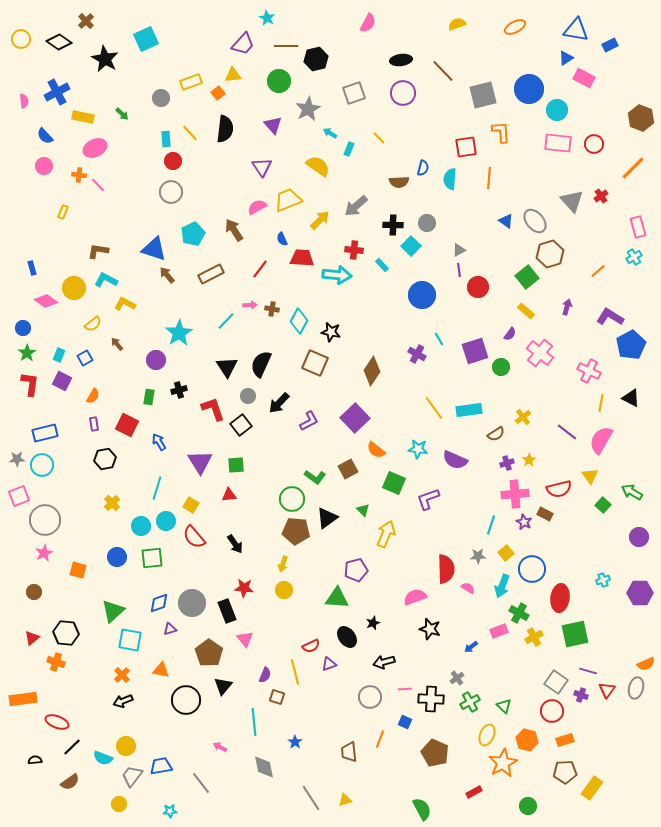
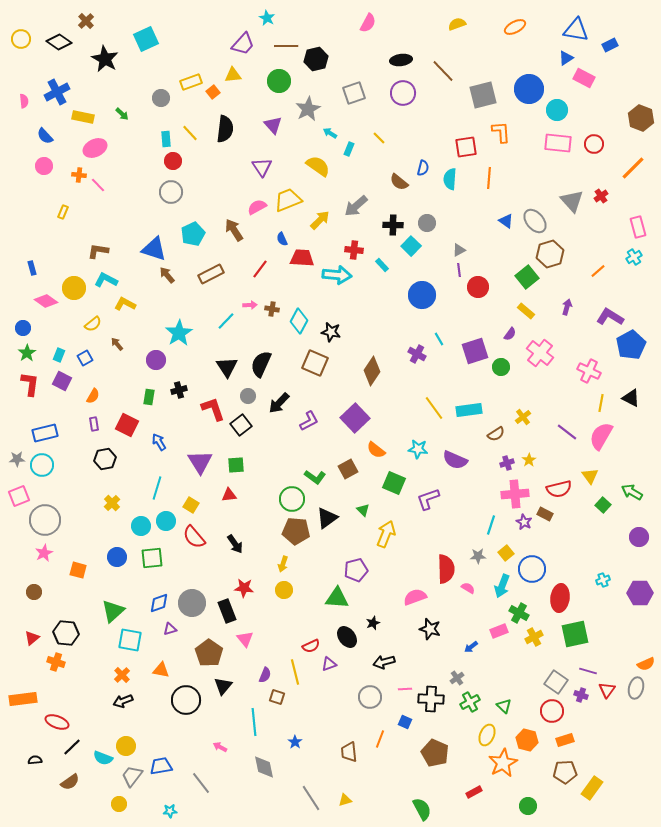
orange square at (218, 93): moved 5 px left, 1 px up
brown semicircle at (399, 182): rotated 42 degrees clockwise
pink semicircle at (601, 440): moved 4 px up
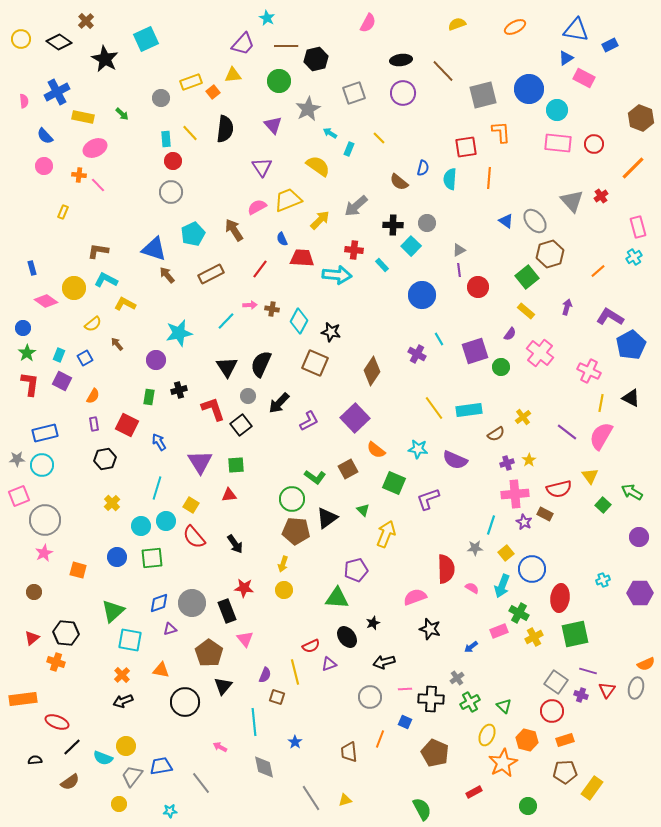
cyan star at (179, 333): rotated 20 degrees clockwise
gray star at (478, 556): moved 3 px left, 8 px up
pink semicircle at (468, 588): moved 4 px right
black circle at (186, 700): moved 1 px left, 2 px down
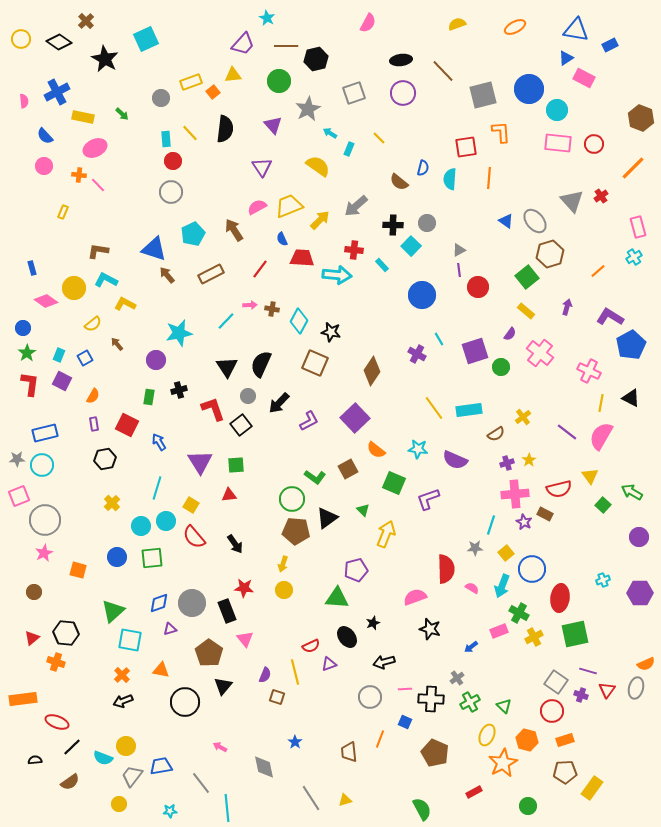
yellow trapezoid at (288, 200): moved 1 px right, 6 px down
cyan line at (254, 722): moved 27 px left, 86 px down
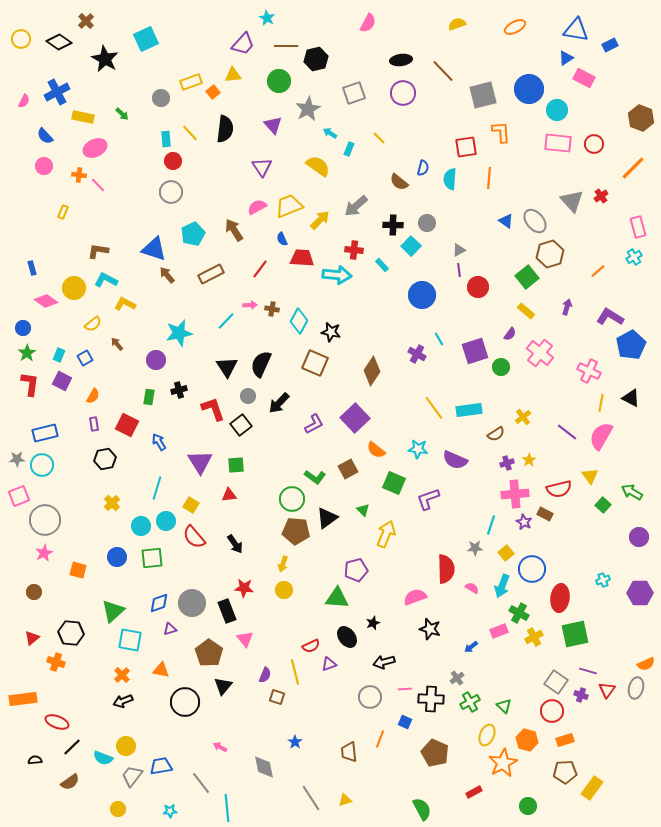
pink semicircle at (24, 101): rotated 32 degrees clockwise
purple L-shape at (309, 421): moved 5 px right, 3 px down
black hexagon at (66, 633): moved 5 px right
yellow circle at (119, 804): moved 1 px left, 5 px down
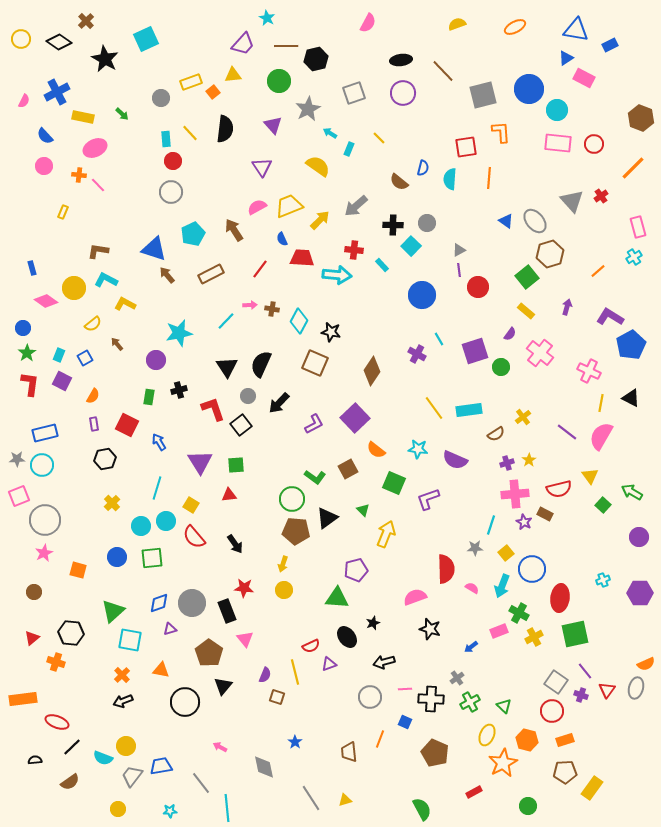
purple line at (588, 671): moved 3 px left; rotated 36 degrees clockwise
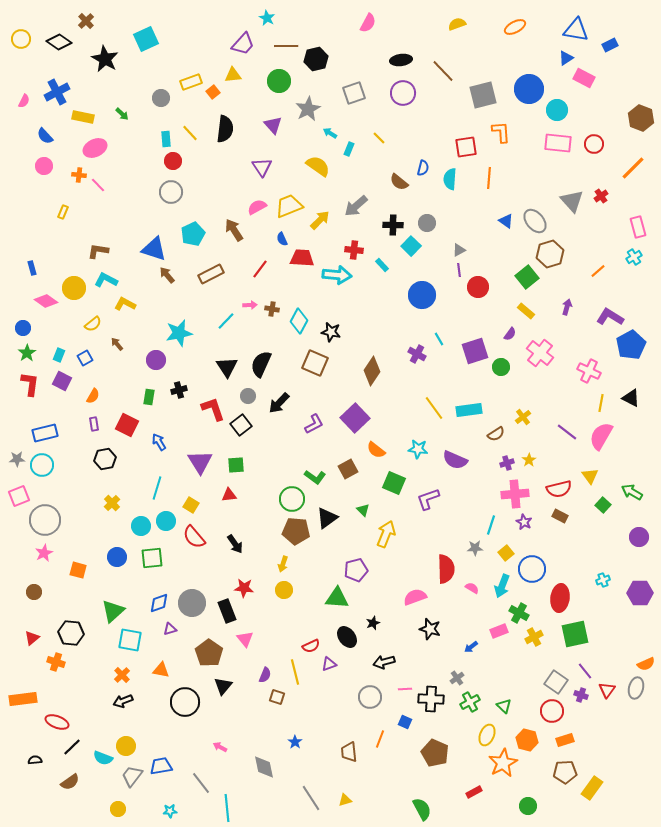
brown rectangle at (545, 514): moved 15 px right, 2 px down
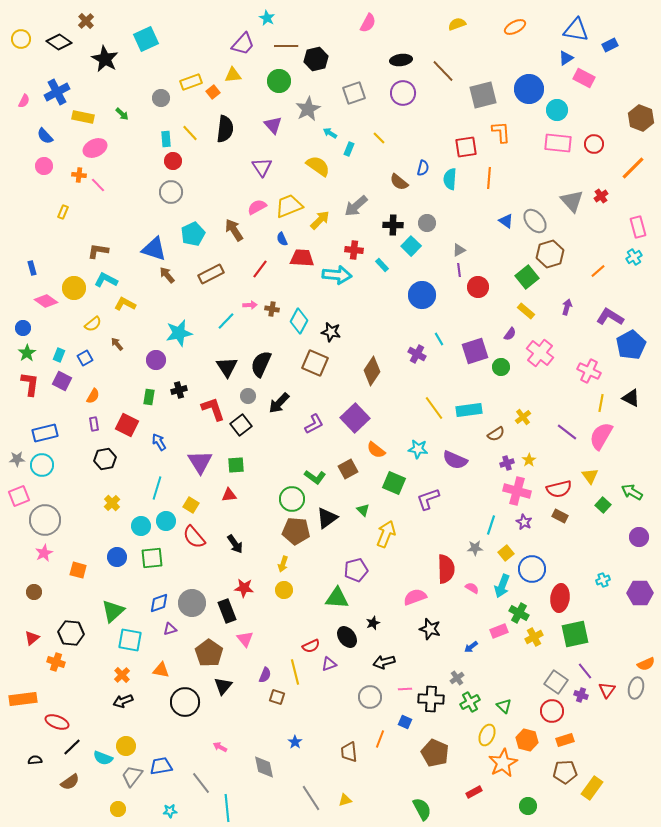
pink cross at (515, 494): moved 2 px right, 3 px up; rotated 20 degrees clockwise
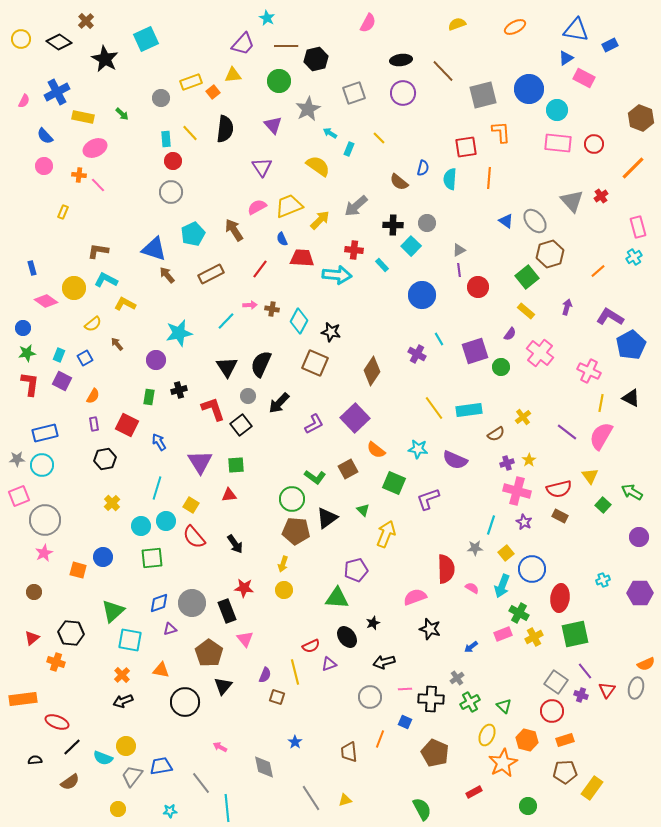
green star at (27, 353): rotated 24 degrees clockwise
blue circle at (117, 557): moved 14 px left
pink rectangle at (499, 631): moved 4 px right, 3 px down
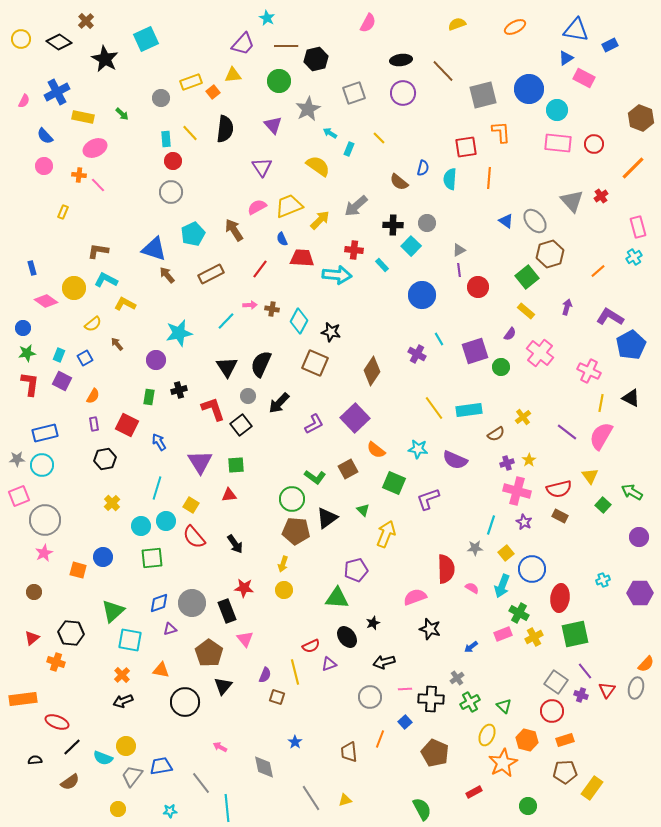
orange semicircle at (646, 664): rotated 24 degrees counterclockwise
blue square at (405, 722): rotated 24 degrees clockwise
